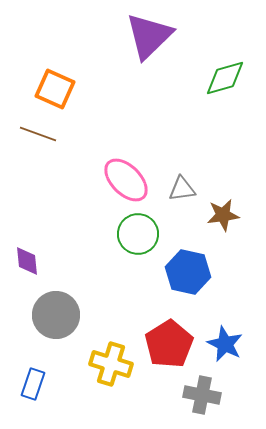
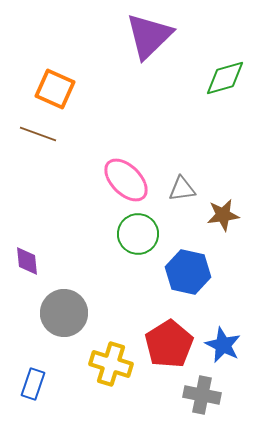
gray circle: moved 8 px right, 2 px up
blue star: moved 2 px left, 1 px down
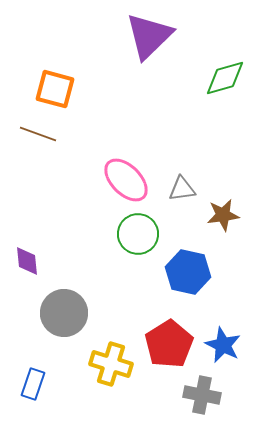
orange square: rotated 9 degrees counterclockwise
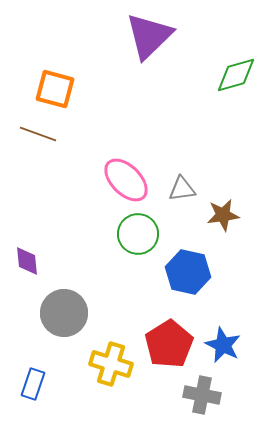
green diamond: moved 11 px right, 3 px up
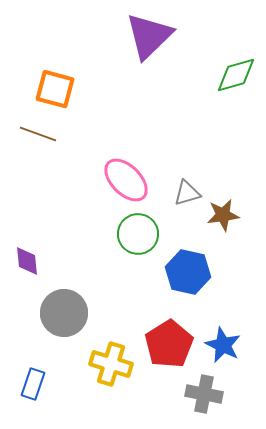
gray triangle: moved 5 px right, 4 px down; rotated 8 degrees counterclockwise
gray cross: moved 2 px right, 1 px up
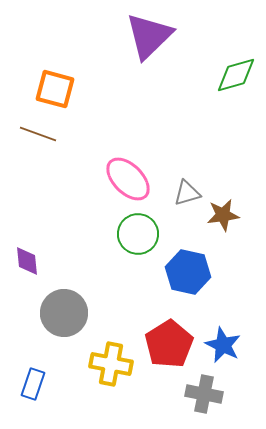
pink ellipse: moved 2 px right, 1 px up
yellow cross: rotated 6 degrees counterclockwise
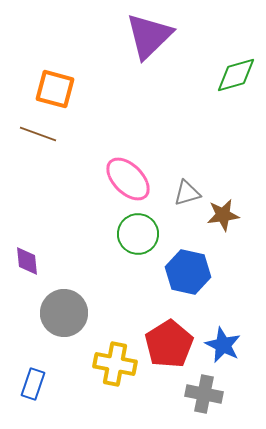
yellow cross: moved 4 px right
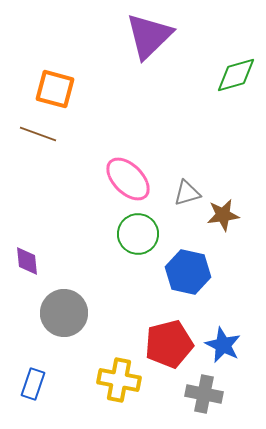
red pentagon: rotated 18 degrees clockwise
yellow cross: moved 4 px right, 16 px down
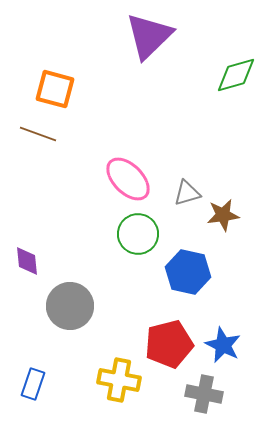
gray circle: moved 6 px right, 7 px up
